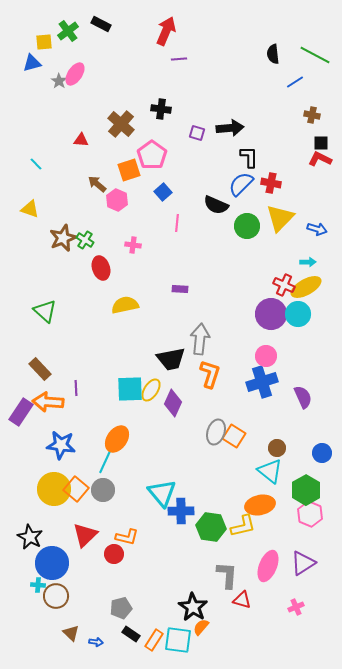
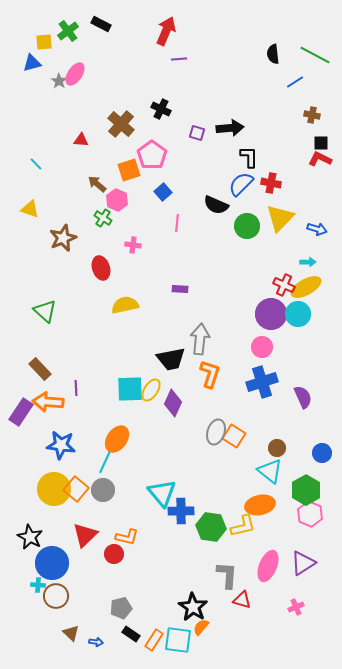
black cross at (161, 109): rotated 18 degrees clockwise
green cross at (85, 240): moved 18 px right, 22 px up
pink circle at (266, 356): moved 4 px left, 9 px up
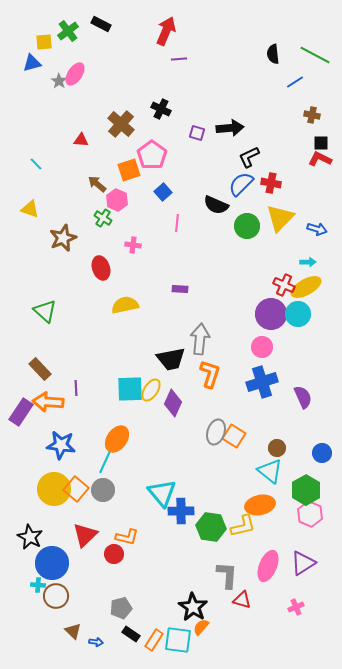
black L-shape at (249, 157): rotated 115 degrees counterclockwise
brown triangle at (71, 633): moved 2 px right, 2 px up
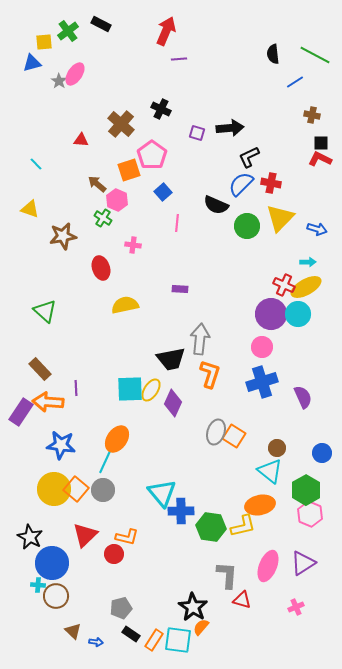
brown star at (63, 238): moved 2 px up; rotated 12 degrees clockwise
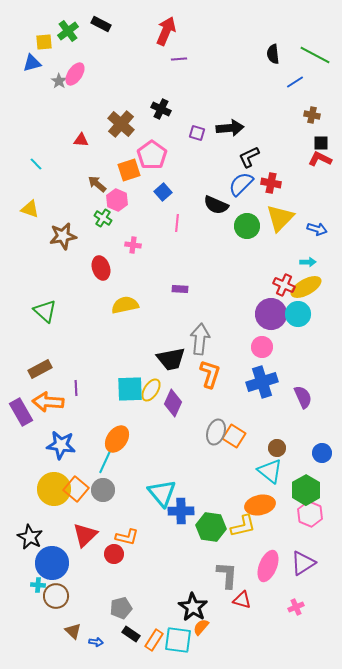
brown rectangle at (40, 369): rotated 75 degrees counterclockwise
purple rectangle at (21, 412): rotated 64 degrees counterclockwise
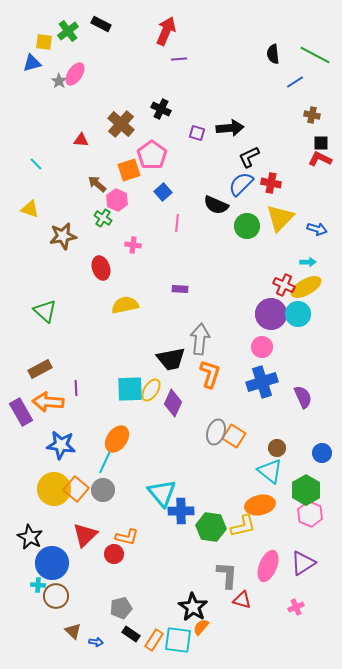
yellow square at (44, 42): rotated 12 degrees clockwise
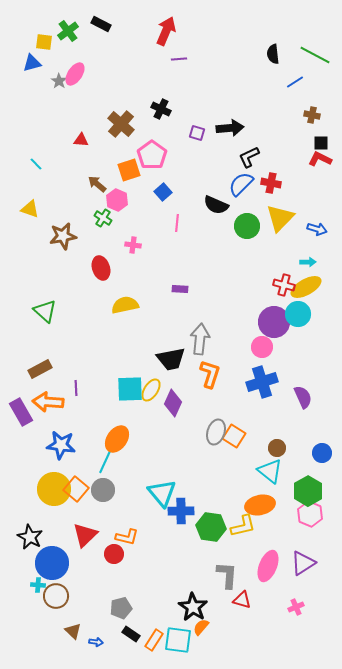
red cross at (284, 285): rotated 10 degrees counterclockwise
purple circle at (271, 314): moved 3 px right, 8 px down
green hexagon at (306, 490): moved 2 px right, 1 px down
